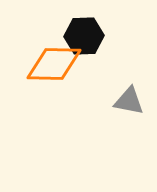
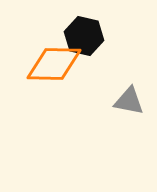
black hexagon: rotated 15 degrees clockwise
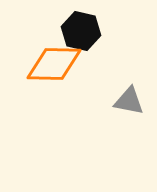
black hexagon: moved 3 px left, 5 px up
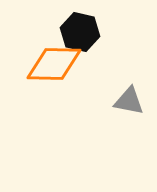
black hexagon: moved 1 px left, 1 px down
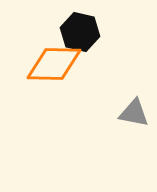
gray triangle: moved 5 px right, 12 px down
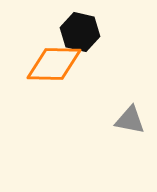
gray triangle: moved 4 px left, 7 px down
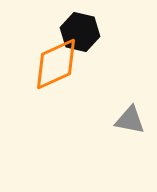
orange diamond: moved 2 px right; rotated 26 degrees counterclockwise
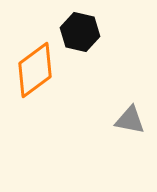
orange diamond: moved 21 px left, 6 px down; rotated 12 degrees counterclockwise
